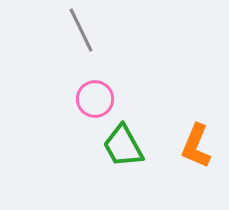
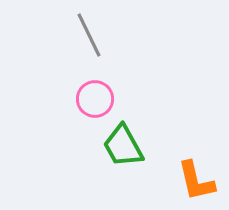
gray line: moved 8 px right, 5 px down
orange L-shape: moved 35 px down; rotated 36 degrees counterclockwise
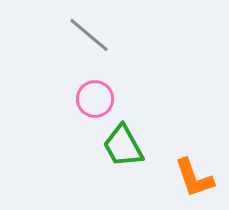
gray line: rotated 24 degrees counterclockwise
orange L-shape: moved 2 px left, 3 px up; rotated 6 degrees counterclockwise
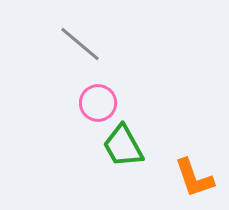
gray line: moved 9 px left, 9 px down
pink circle: moved 3 px right, 4 px down
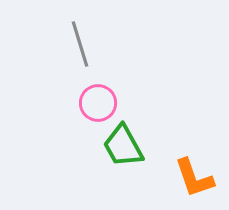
gray line: rotated 33 degrees clockwise
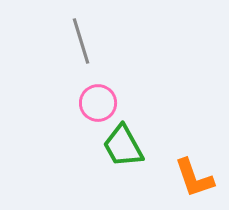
gray line: moved 1 px right, 3 px up
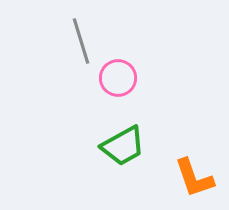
pink circle: moved 20 px right, 25 px up
green trapezoid: rotated 90 degrees counterclockwise
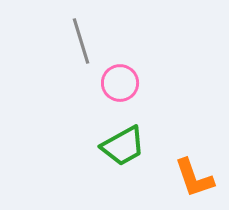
pink circle: moved 2 px right, 5 px down
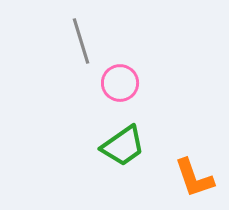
green trapezoid: rotated 6 degrees counterclockwise
